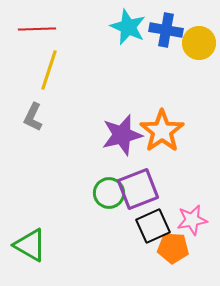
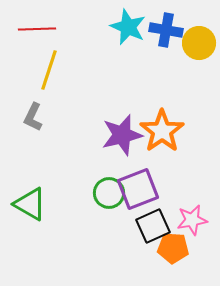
green triangle: moved 41 px up
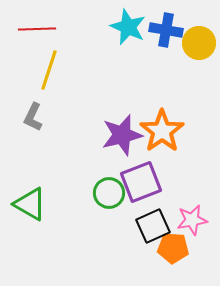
purple square: moved 3 px right, 7 px up
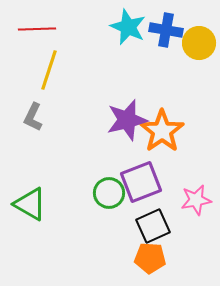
purple star: moved 5 px right, 15 px up
pink star: moved 4 px right, 20 px up
orange pentagon: moved 23 px left, 10 px down
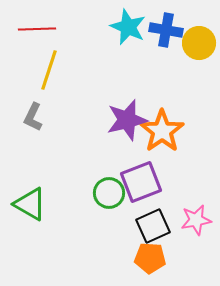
pink star: moved 20 px down
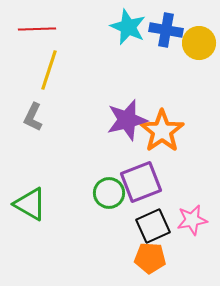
pink star: moved 4 px left
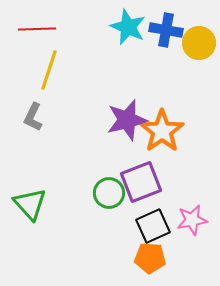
green triangle: rotated 18 degrees clockwise
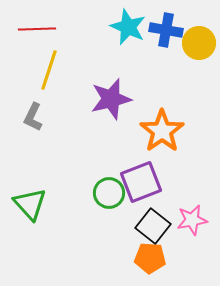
purple star: moved 16 px left, 21 px up
black square: rotated 28 degrees counterclockwise
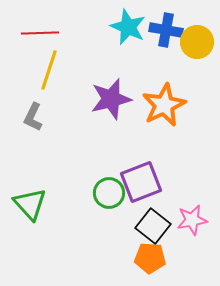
red line: moved 3 px right, 4 px down
yellow circle: moved 2 px left, 1 px up
orange star: moved 2 px right, 26 px up; rotated 9 degrees clockwise
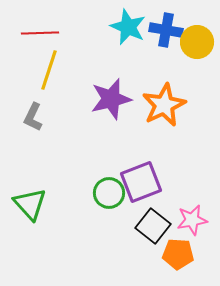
orange pentagon: moved 28 px right, 4 px up
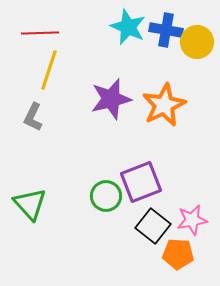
green circle: moved 3 px left, 3 px down
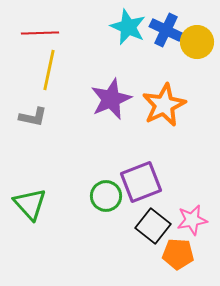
blue cross: rotated 16 degrees clockwise
yellow line: rotated 6 degrees counterclockwise
purple star: rotated 9 degrees counterclockwise
gray L-shape: rotated 104 degrees counterclockwise
